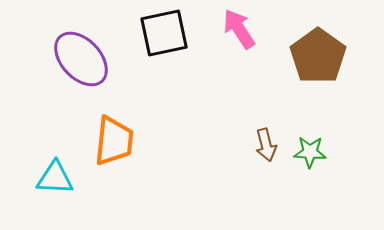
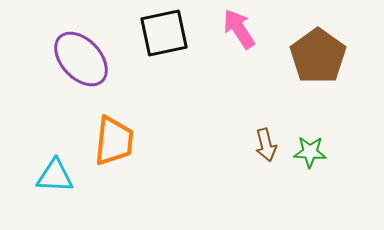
cyan triangle: moved 2 px up
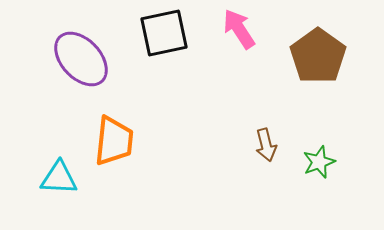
green star: moved 9 px right, 10 px down; rotated 24 degrees counterclockwise
cyan triangle: moved 4 px right, 2 px down
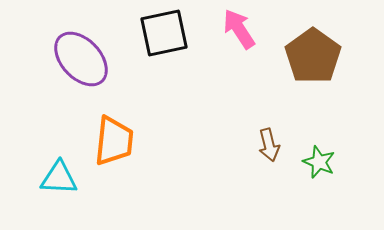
brown pentagon: moved 5 px left
brown arrow: moved 3 px right
green star: rotated 28 degrees counterclockwise
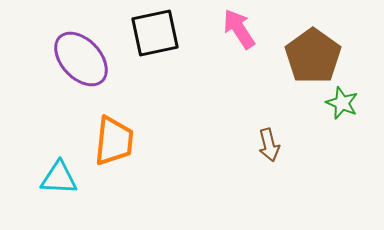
black square: moved 9 px left
green star: moved 23 px right, 59 px up
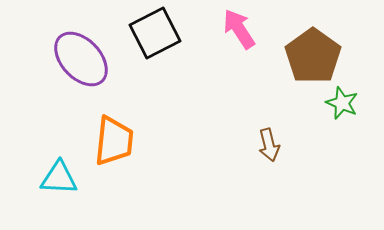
black square: rotated 15 degrees counterclockwise
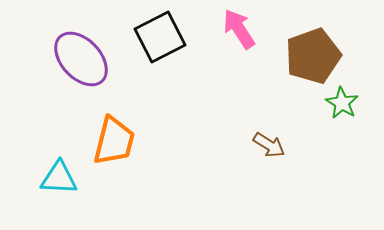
black square: moved 5 px right, 4 px down
brown pentagon: rotated 16 degrees clockwise
green star: rotated 8 degrees clockwise
orange trapezoid: rotated 8 degrees clockwise
brown arrow: rotated 44 degrees counterclockwise
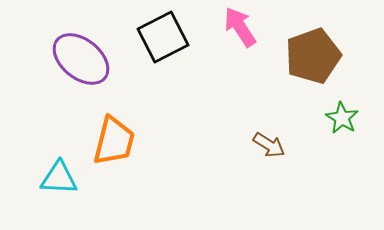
pink arrow: moved 1 px right, 2 px up
black square: moved 3 px right
purple ellipse: rotated 8 degrees counterclockwise
green star: moved 15 px down
